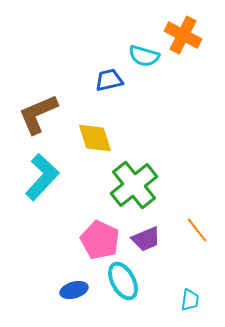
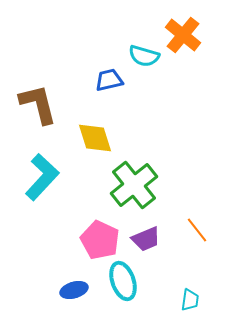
orange cross: rotated 12 degrees clockwise
brown L-shape: moved 10 px up; rotated 99 degrees clockwise
cyan ellipse: rotated 9 degrees clockwise
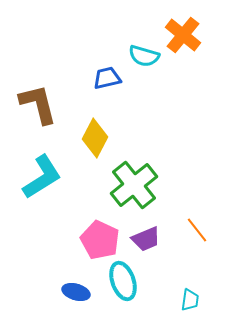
blue trapezoid: moved 2 px left, 2 px up
yellow diamond: rotated 45 degrees clockwise
cyan L-shape: rotated 15 degrees clockwise
blue ellipse: moved 2 px right, 2 px down; rotated 32 degrees clockwise
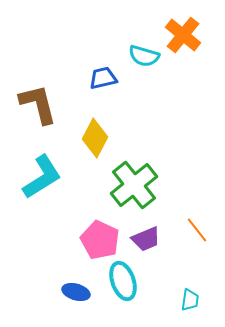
blue trapezoid: moved 4 px left
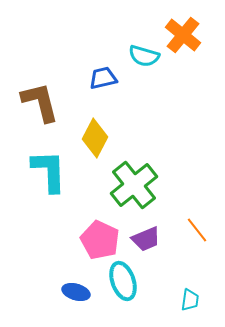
brown L-shape: moved 2 px right, 2 px up
cyan L-shape: moved 7 px right, 6 px up; rotated 60 degrees counterclockwise
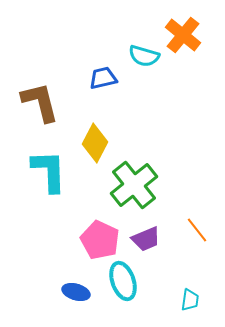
yellow diamond: moved 5 px down
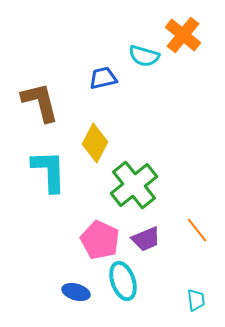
cyan trapezoid: moved 6 px right; rotated 15 degrees counterclockwise
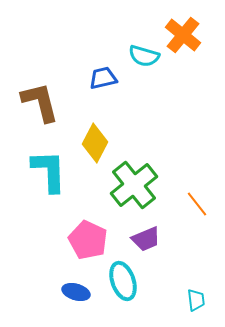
orange line: moved 26 px up
pink pentagon: moved 12 px left
